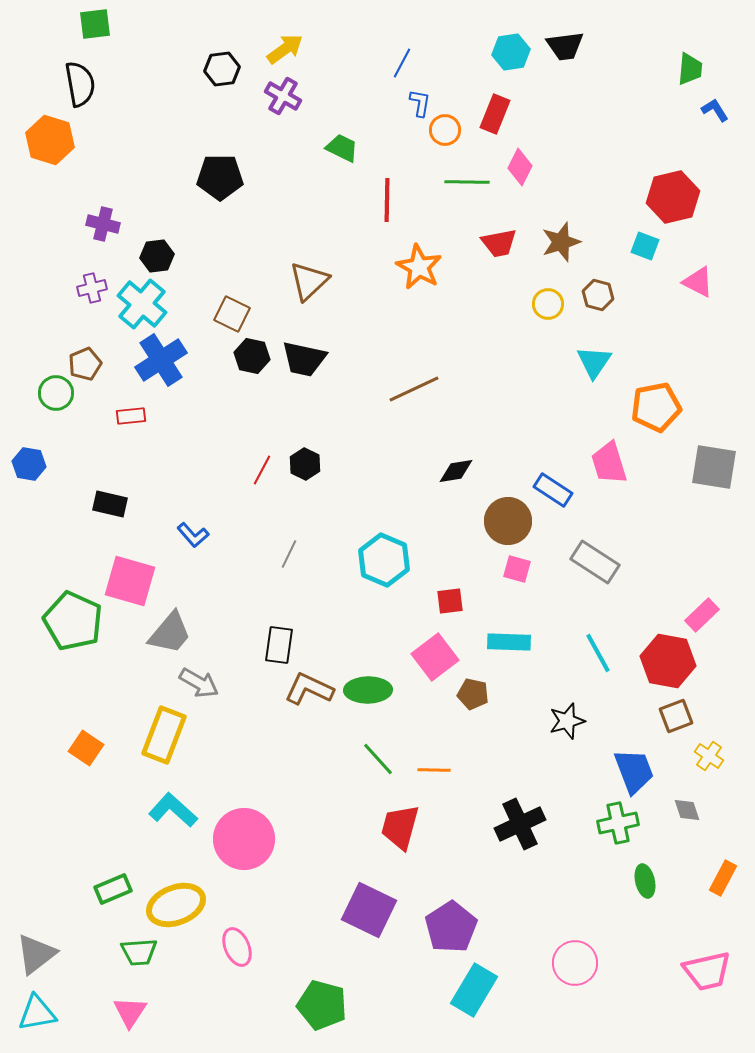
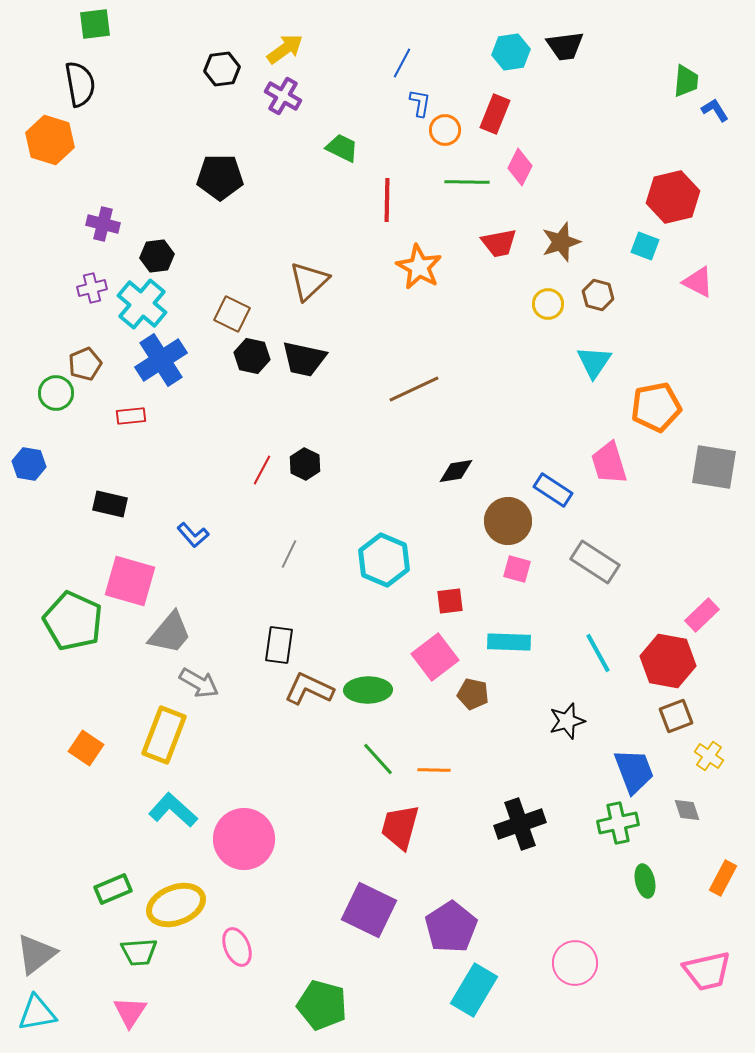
green trapezoid at (690, 69): moved 4 px left, 12 px down
black cross at (520, 824): rotated 6 degrees clockwise
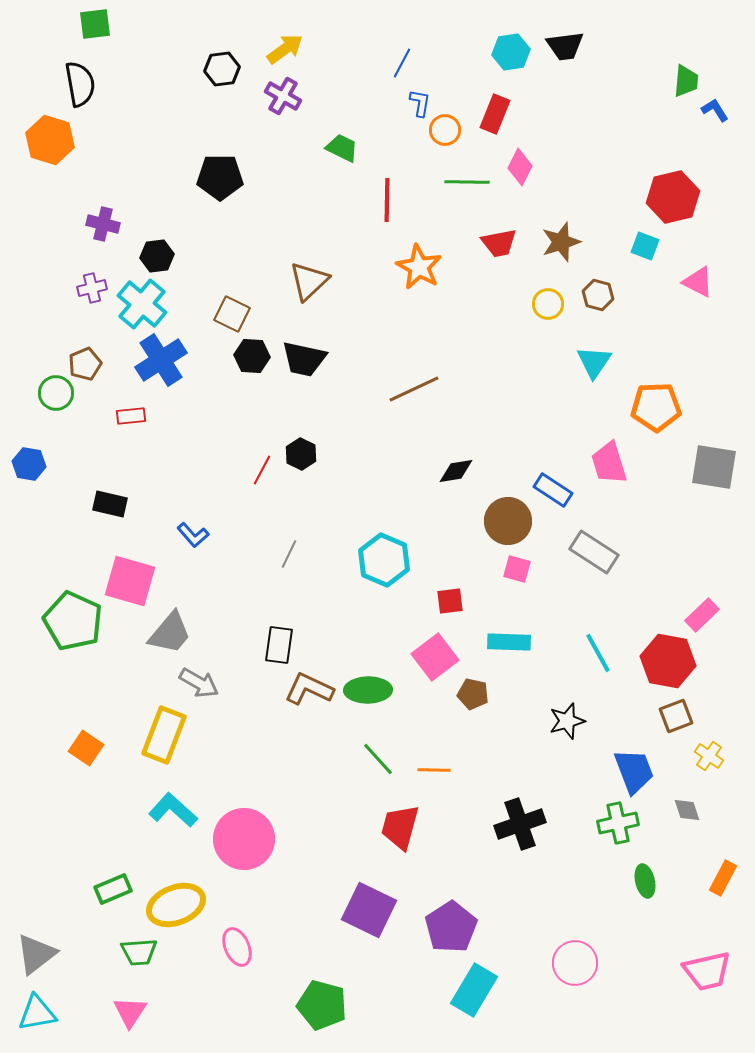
black hexagon at (252, 356): rotated 8 degrees counterclockwise
orange pentagon at (656, 407): rotated 9 degrees clockwise
black hexagon at (305, 464): moved 4 px left, 10 px up
gray rectangle at (595, 562): moved 1 px left, 10 px up
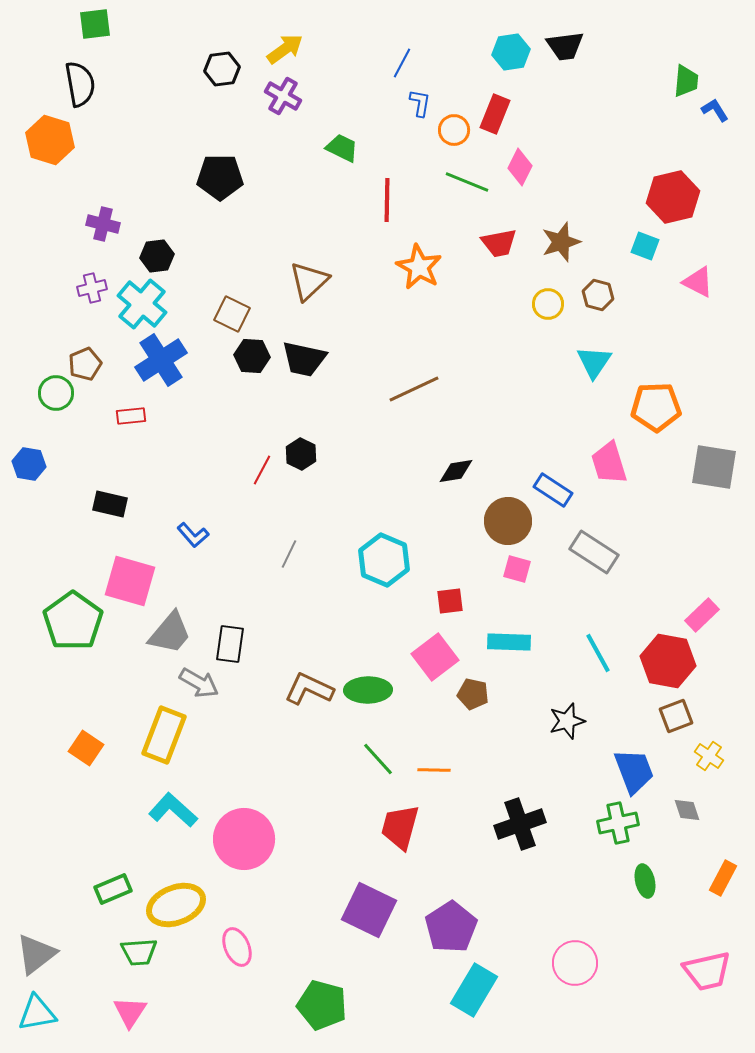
orange circle at (445, 130): moved 9 px right
green line at (467, 182): rotated 21 degrees clockwise
green pentagon at (73, 621): rotated 12 degrees clockwise
black rectangle at (279, 645): moved 49 px left, 1 px up
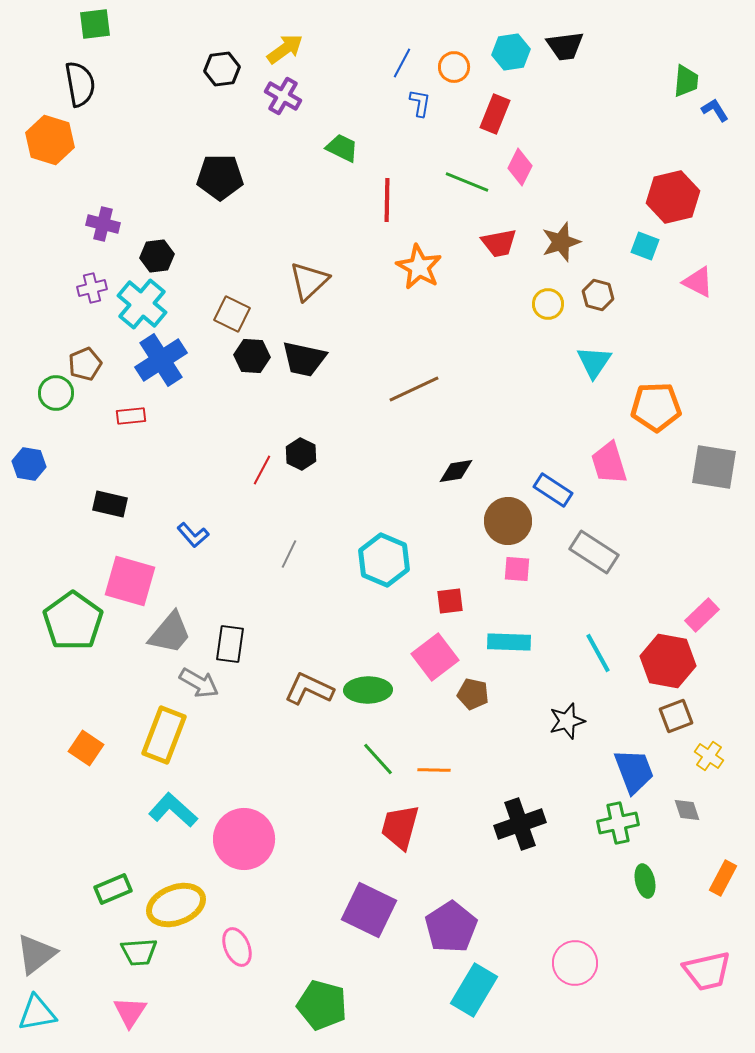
orange circle at (454, 130): moved 63 px up
pink square at (517, 569): rotated 12 degrees counterclockwise
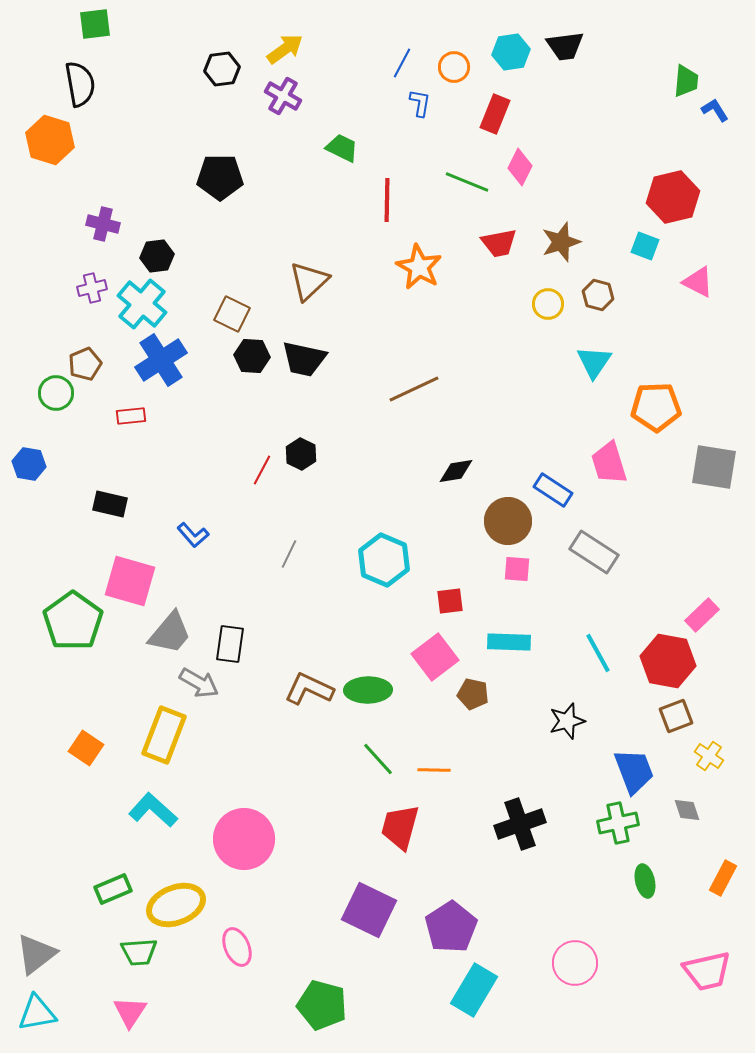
cyan L-shape at (173, 810): moved 20 px left
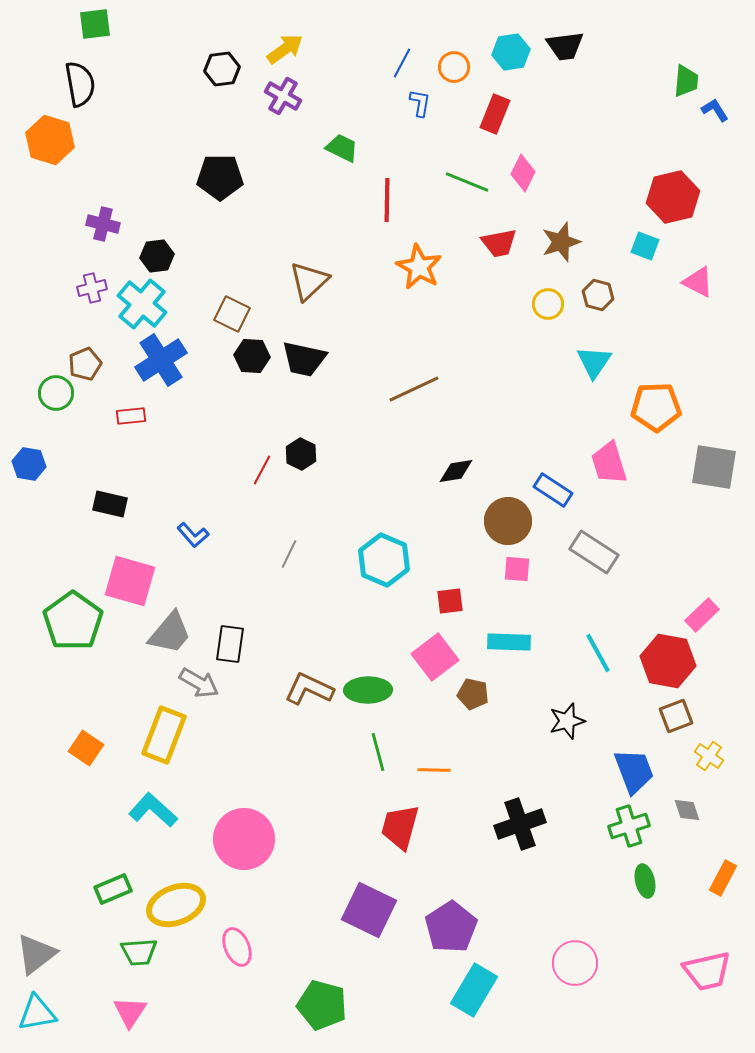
pink diamond at (520, 167): moved 3 px right, 6 px down
green line at (378, 759): moved 7 px up; rotated 27 degrees clockwise
green cross at (618, 823): moved 11 px right, 3 px down; rotated 6 degrees counterclockwise
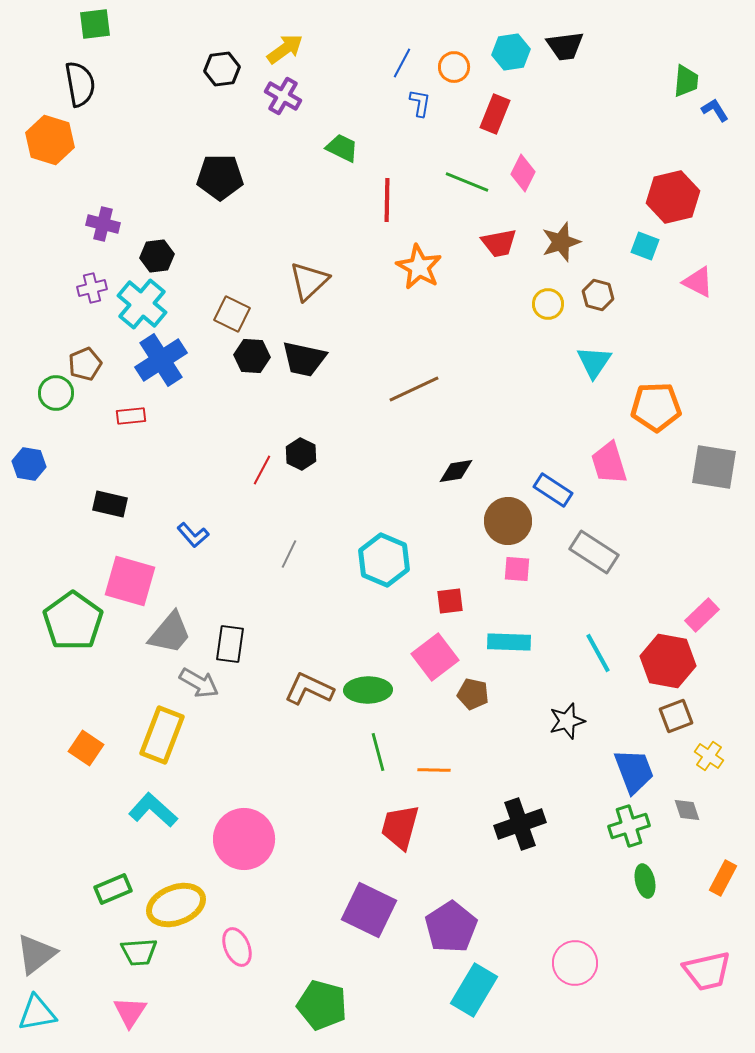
yellow rectangle at (164, 735): moved 2 px left
